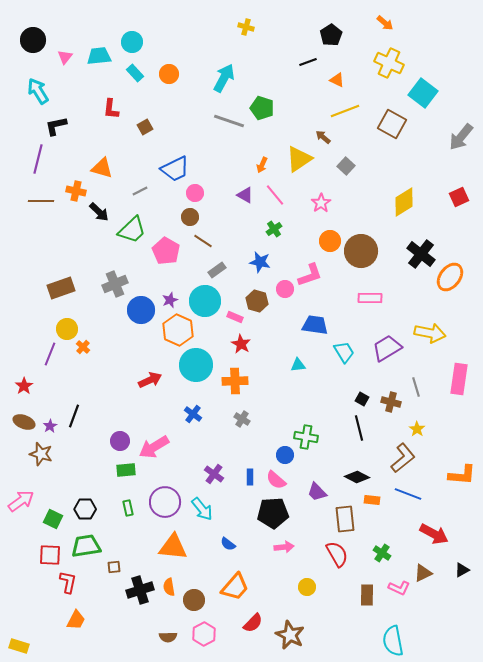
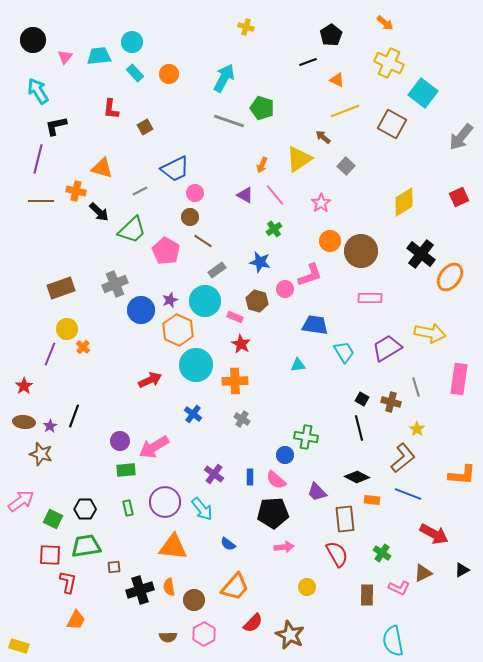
brown ellipse at (24, 422): rotated 15 degrees counterclockwise
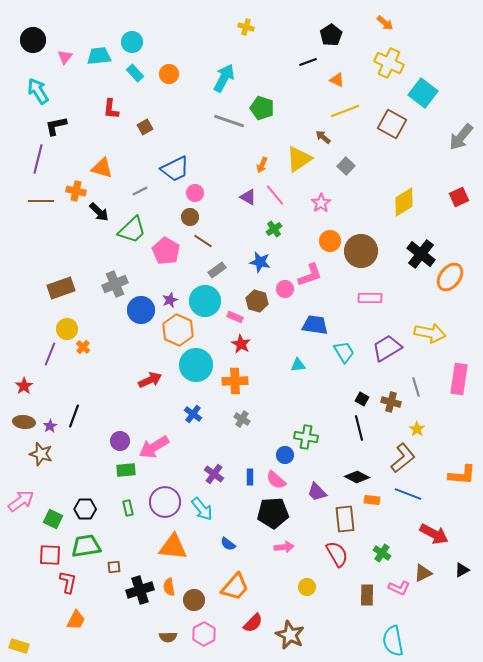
purple triangle at (245, 195): moved 3 px right, 2 px down
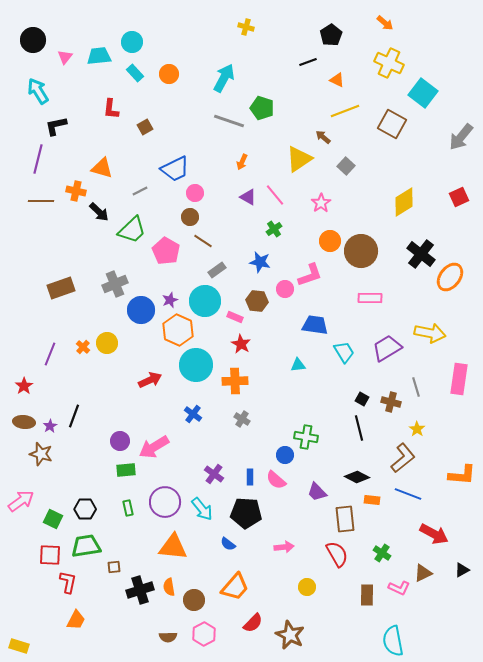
orange arrow at (262, 165): moved 20 px left, 3 px up
brown hexagon at (257, 301): rotated 10 degrees counterclockwise
yellow circle at (67, 329): moved 40 px right, 14 px down
black pentagon at (273, 513): moved 27 px left; rotated 8 degrees clockwise
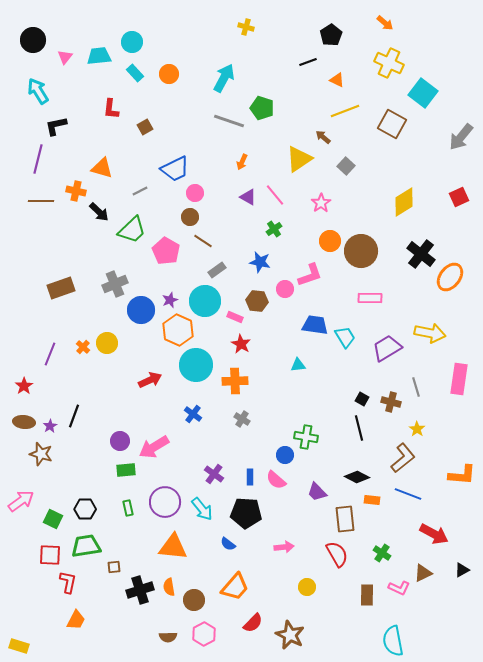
cyan trapezoid at (344, 352): moved 1 px right, 15 px up
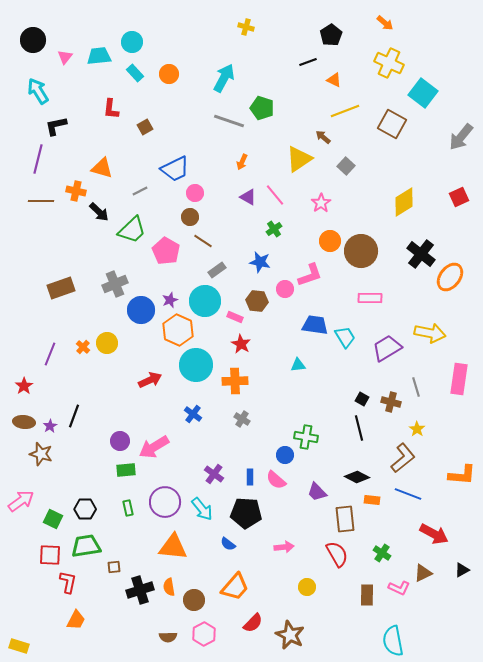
orange triangle at (337, 80): moved 3 px left
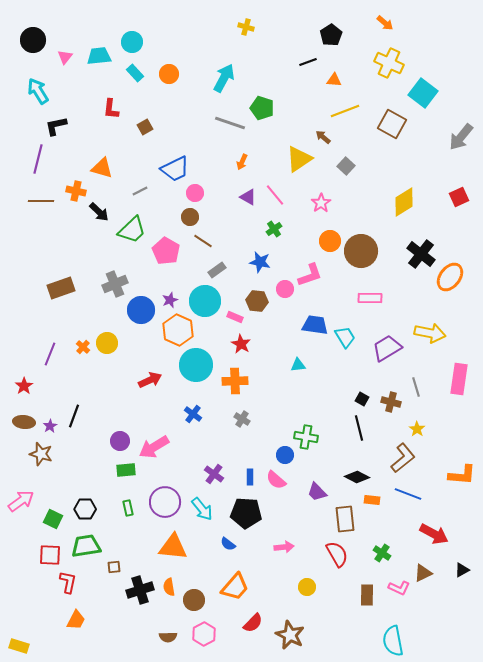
orange triangle at (334, 80): rotated 21 degrees counterclockwise
gray line at (229, 121): moved 1 px right, 2 px down
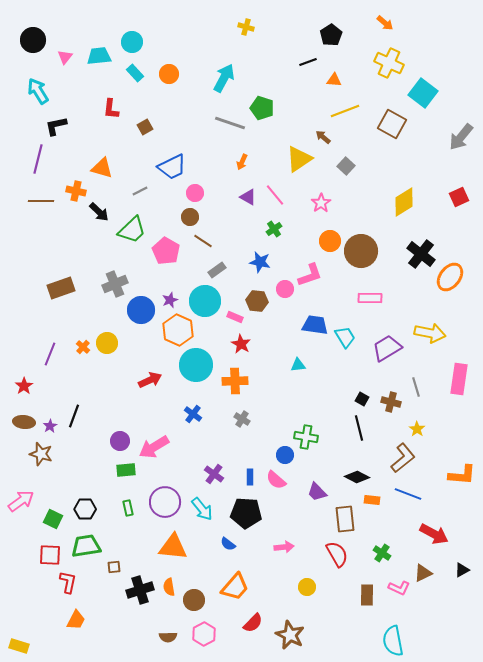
blue trapezoid at (175, 169): moved 3 px left, 2 px up
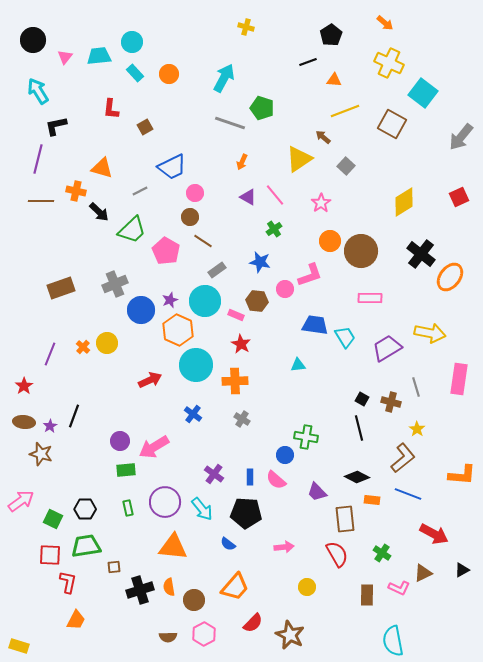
pink rectangle at (235, 317): moved 1 px right, 2 px up
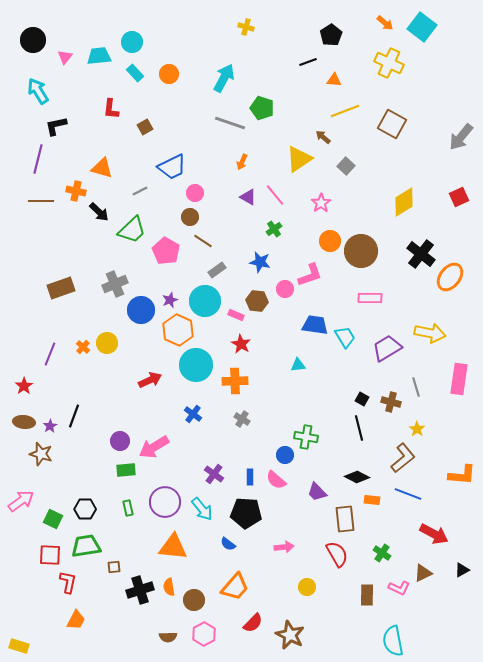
cyan square at (423, 93): moved 1 px left, 66 px up
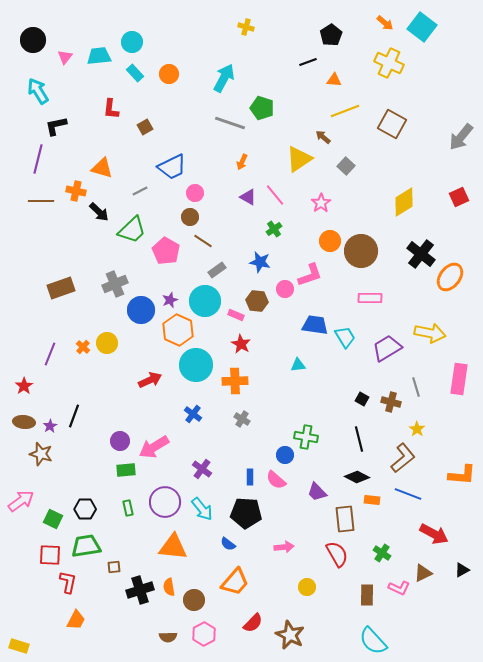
black line at (359, 428): moved 11 px down
purple cross at (214, 474): moved 12 px left, 5 px up
orange trapezoid at (235, 587): moved 5 px up
cyan semicircle at (393, 641): moved 20 px left; rotated 32 degrees counterclockwise
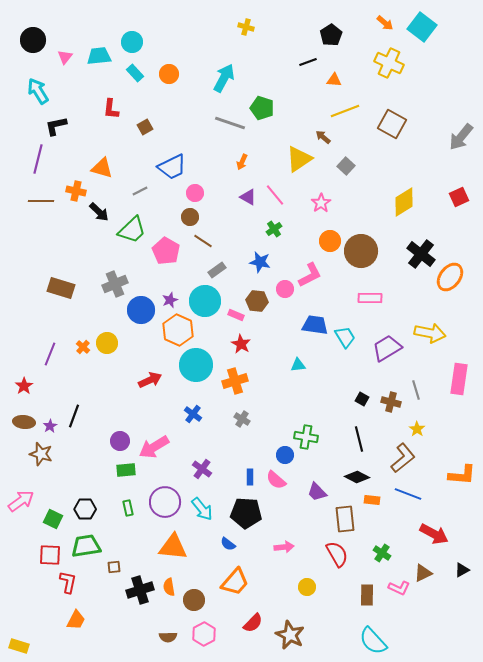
pink L-shape at (310, 275): rotated 8 degrees counterclockwise
brown rectangle at (61, 288): rotated 36 degrees clockwise
orange cross at (235, 381): rotated 15 degrees counterclockwise
gray line at (416, 387): moved 3 px down
